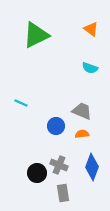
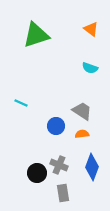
green triangle: rotated 8 degrees clockwise
gray trapezoid: rotated 10 degrees clockwise
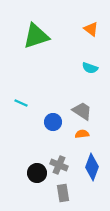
green triangle: moved 1 px down
blue circle: moved 3 px left, 4 px up
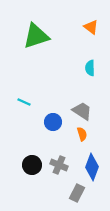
orange triangle: moved 2 px up
cyan semicircle: rotated 70 degrees clockwise
cyan line: moved 3 px right, 1 px up
orange semicircle: rotated 80 degrees clockwise
black circle: moved 5 px left, 8 px up
gray rectangle: moved 14 px right; rotated 36 degrees clockwise
